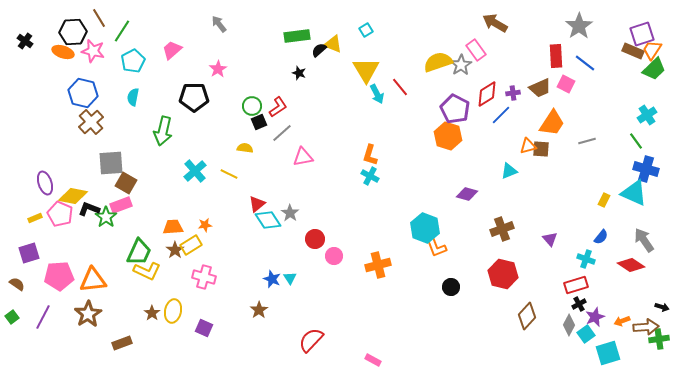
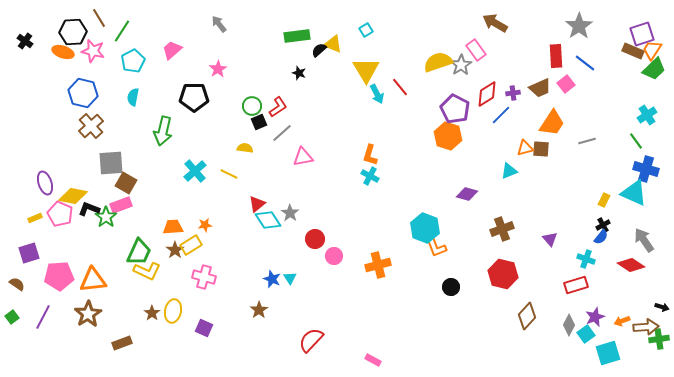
pink square at (566, 84): rotated 24 degrees clockwise
brown cross at (91, 122): moved 4 px down
orange triangle at (528, 146): moved 3 px left, 2 px down
black cross at (579, 304): moved 24 px right, 79 px up
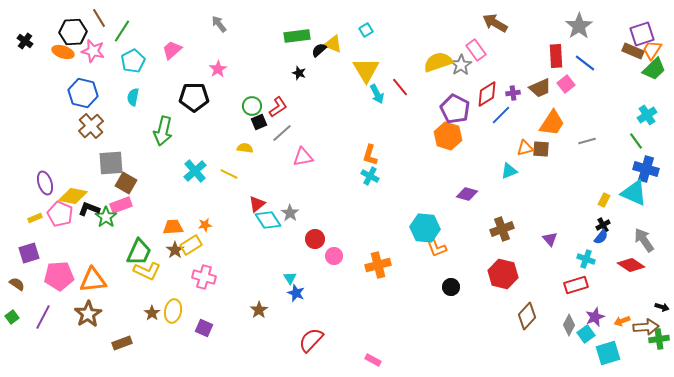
cyan hexagon at (425, 228): rotated 16 degrees counterclockwise
blue star at (272, 279): moved 24 px right, 14 px down
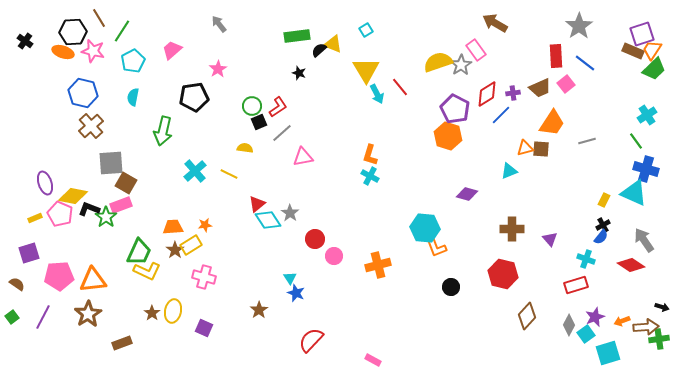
black pentagon at (194, 97): rotated 8 degrees counterclockwise
brown cross at (502, 229): moved 10 px right; rotated 20 degrees clockwise
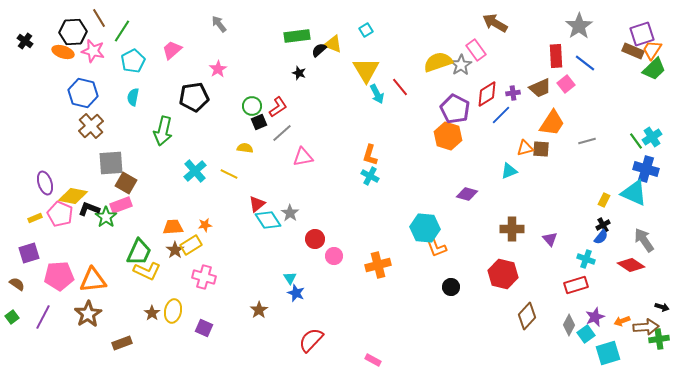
cyan cross at (647, 115): moved 5 px right, 22 px down
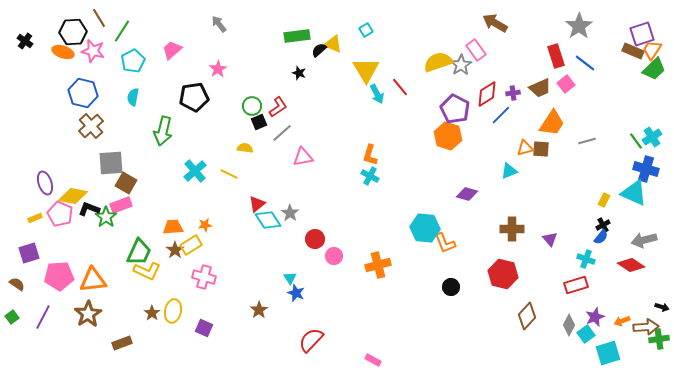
red rectangle at (556, 56): rotated 15 degrees counterclockwise
gray arrow at (644, 240): rotated 70 degrees counterclockwise
orange L-shape at (436, 247): moved 9 px right, 4 px up
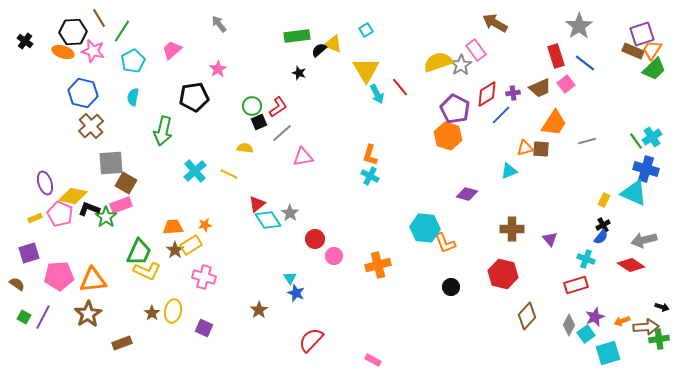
orange trapezoid at (552, 123): moved 2 px right
green square at (12, 317): moved 12 px right; rotated 24 degrees counterclockwise
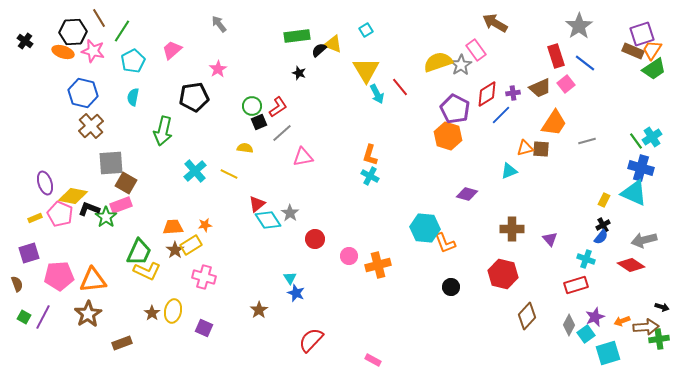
green trapezoid at (654, 69): rotated 10 degrees clockwise
blue cross at (646, 169): moved 5 px left, 1 px up
pink circle at (334, 256): moved 15 px right
brown semicircle at (17, 284): rotated 35 degrees clockwise
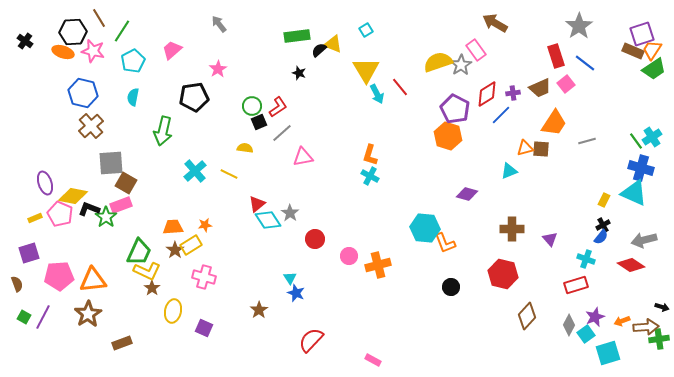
brown star at (152, 313): moved 25 px up
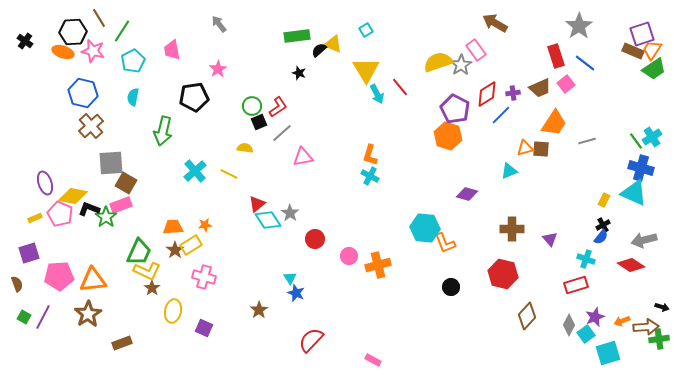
pink trapezoid at (172, 50): rotated 60 degrees counterclockwise
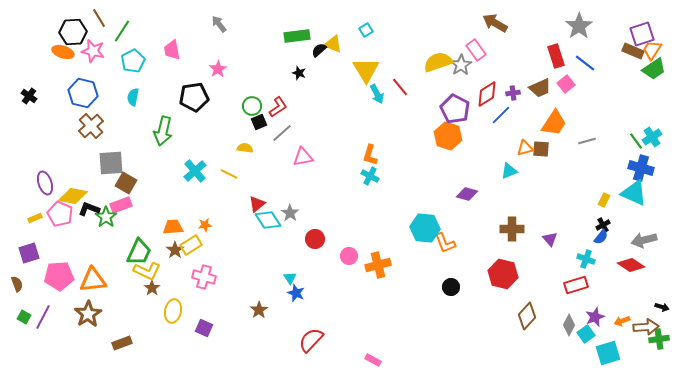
black cross at (25, 41): moved 4 px right, 55 px down
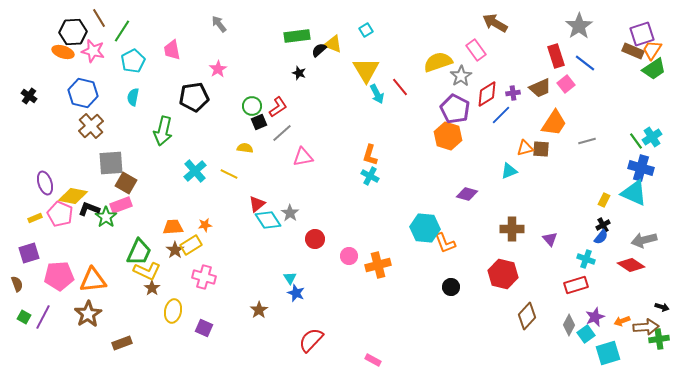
gray star at (461, 65): moved 11 px down
